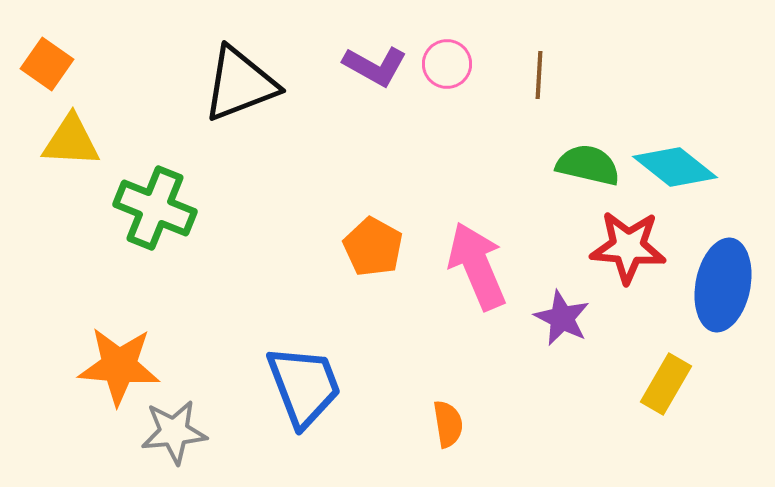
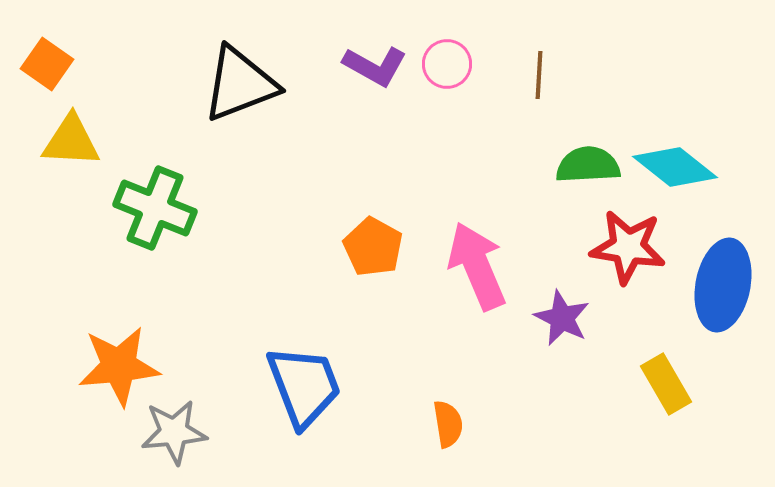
green semicircle: rotated 16 degrees counterclockwise
red star: rotated 4 degrees clockwise
orange star: rotated 10 degrees counterclockwise
yellow rectangle: rotated 60 degrees counterclockwise
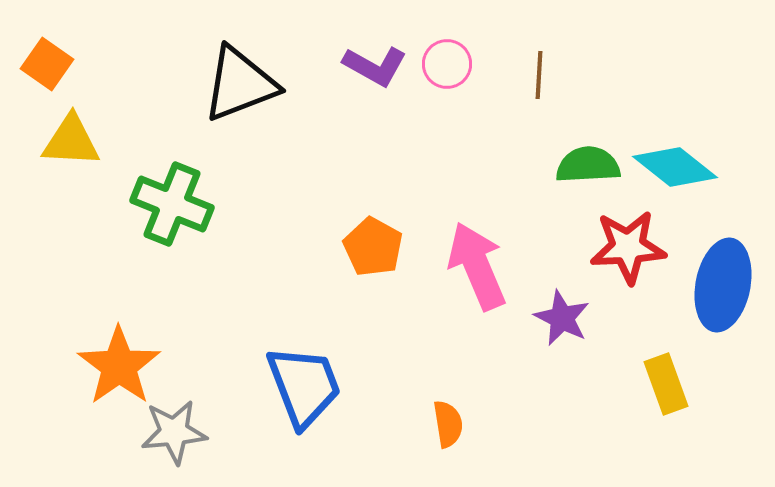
green cross: moved 17 px right, 4 px up
red star: rotated 12 degrees counterclockwise
orange star: rotated 30 degrees counterclockwise
yellow rectangle: rotated 10 degrees clockwise
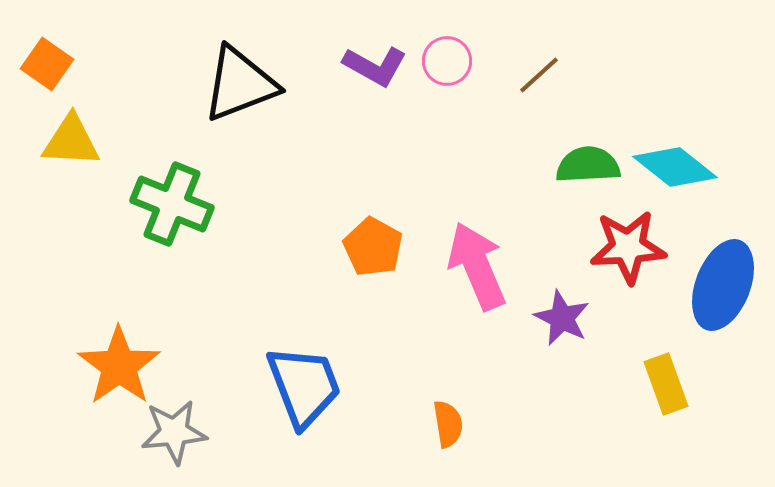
pink circle: moved 3 px up
brown line: rotated 45 degrees clockwise
blue ellipse: rotated 10 degrees clockwise
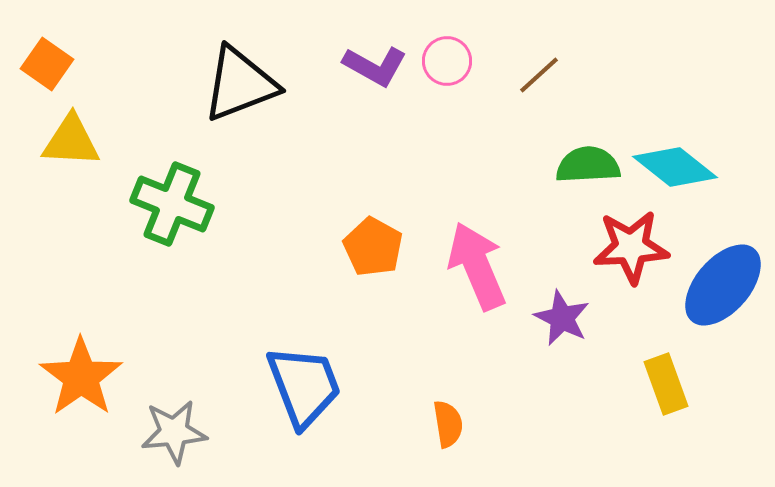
red star: moved 3 px right
blue ellipse: rotated 20 degrees clockwise
orange star: moved 38 px left, 11 px down
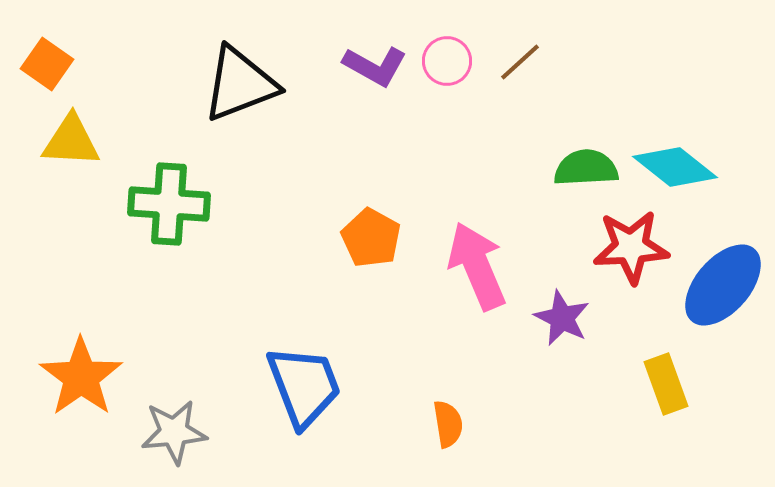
brown line: moved 19 px left, 13 px up
green semicircle: moved 2 px left, 3 px down
green cross: moved 3 px left; rotated 18 degrees counterclockwise
orange pentagon: moved 2 px left, 9 px up
